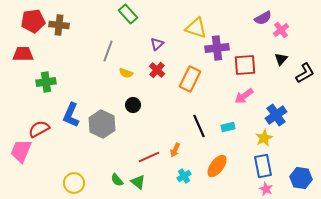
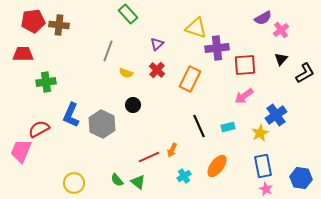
yellow star: moved 4 px left, 5 px up
orange arrow: moved 3 px left
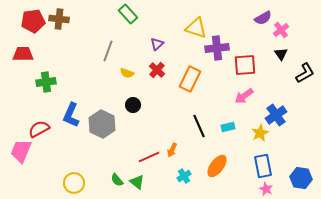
brown cross: moved 6 px up
black triangle: moved 5 px up; rotated 16 degrees counterclockwise
yellow semicircle: moved 1 px right
green triangle: moved 1 px left
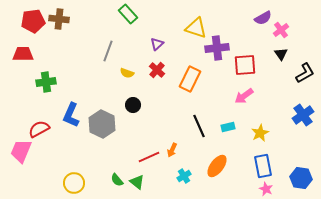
blue cross: moved 27 px right
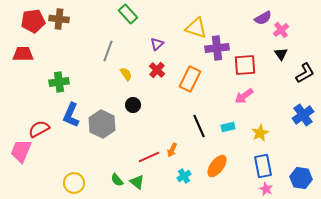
yellow semicircle: moved 1 px left, 1 px down; rotated 144 degrees counterclockwise
green cross: moved 13 px right
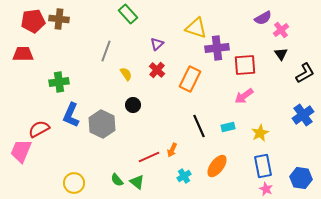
gray line: moved 2 px left
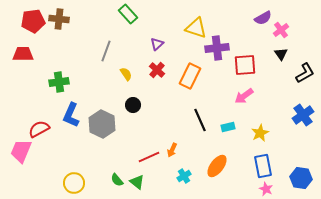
orange rectangle: moved 3 px up
black line: moved 1 px right, 6 px up
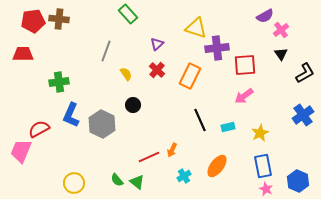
purple semicircle: moved 2 px right, 2 px up
blue hexagon: moved 3 px left, 3 px down; rotated 15 degrees clockwise
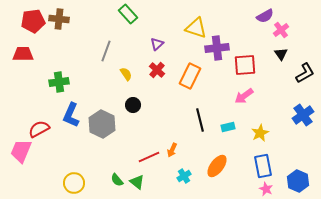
black line: rotated 10 degrees clockwise
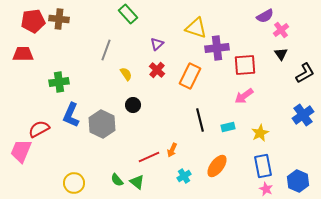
gray line: moved 1 px up
